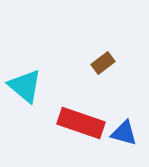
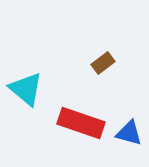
cyan triangle: moved 1 px right, 3 px down
blue triangle: moved 5 px right
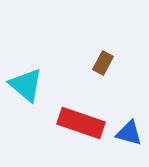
brown rectangle: rotated 25 degrees counterclockwise
cyan triangle: moved 4 px up
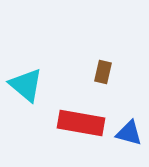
brown rectangle: moved 9 px down; rotated 15 degrees counterclockwise
red rectangle: rotated 9 degrees counterclockwise
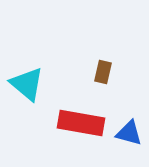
cyan triangle: moved 1 px right, 1 px up
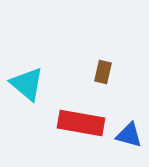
blue triangle: moved 2 px down
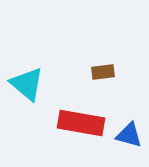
brown rectangle: rotated 70 degrees clockwise
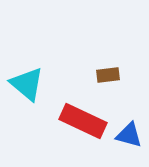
brown rectangle: moved 5 px right, 3 px down
red rectangle: moved 2 px right, 2 px up; rotated 15 degrees clockwise
